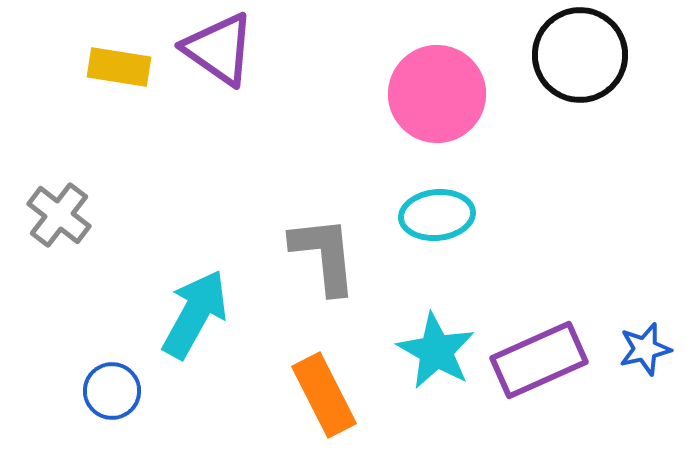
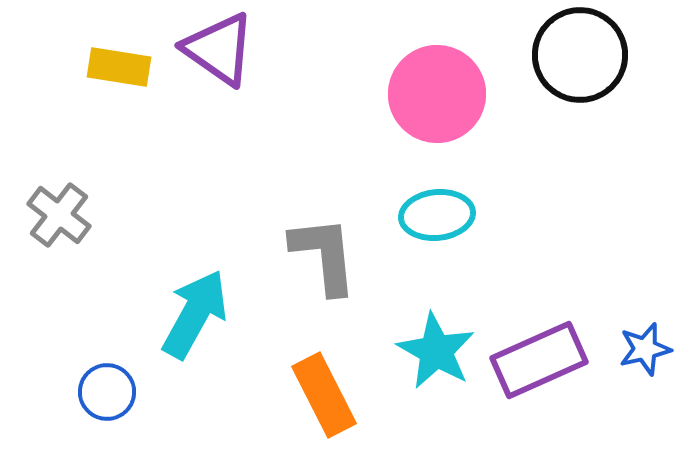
blue circle: moved 5 px left, 1 px down
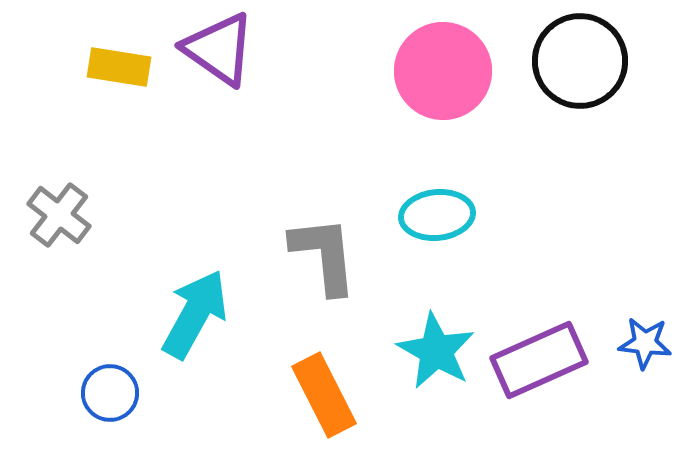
black circle: moved 6 px down
pink circle: moved 6 px right, 23 px up
blue star: moved 6 px up; rotated 20 degrees clockwise
blue circle: moved 3 px right, 1 px down
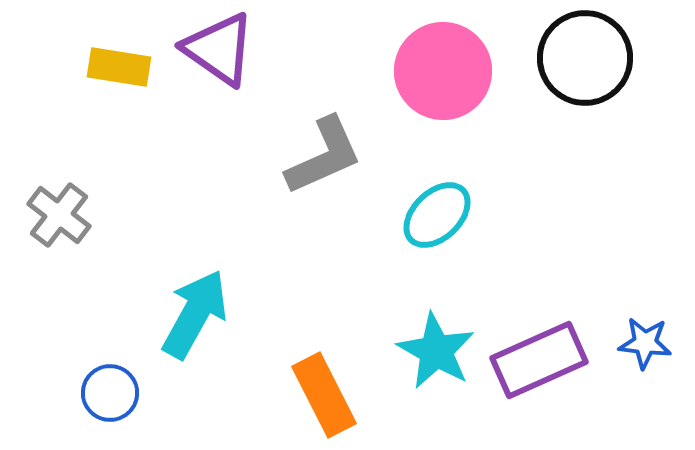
black circle: moved 5 px right, 3 px up
cyan ellipse: rotated 38 degrees counterclockwise
gray L-shape: moved 99 px up; rotated 72 degrees clockwise
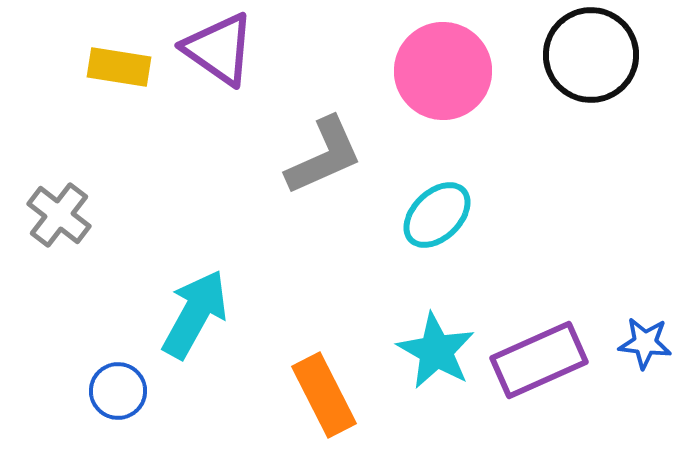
black circle: moved 6 px right, 3 px up
blue circle: moved 8 px right, 2 px up
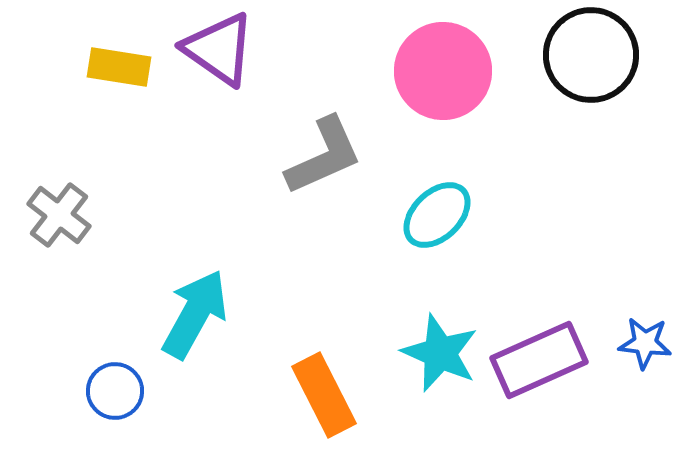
cyan star: moved 4 px right, 2 px down; rotated 6 degrees counterclockwise
blue circle: moved 3 px left
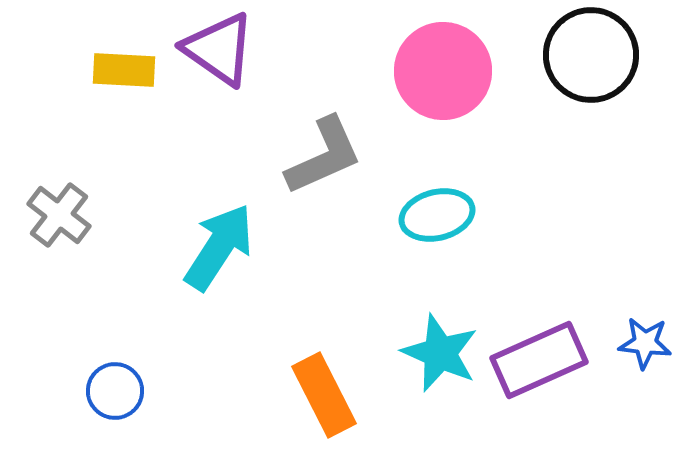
yellow rectangle: moved 5 px right, 3 px down; rotated 6 degrees counterclockwise
cyan ellipse: rotated 30 degrees clockwise
cyan arrow: moved 24 px right, 67 px up; rotated 4 degrees clockwise
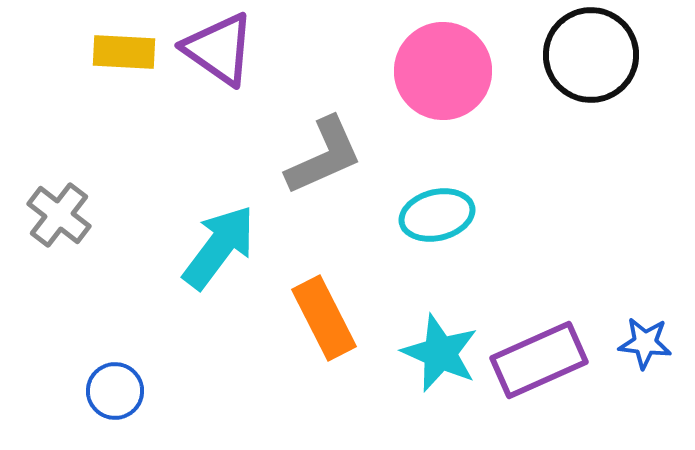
yellow rectangle: moved 18 px up
cyan arrow: rotated 4 degrees clockwise
orange rectangle: moved 77 px up
